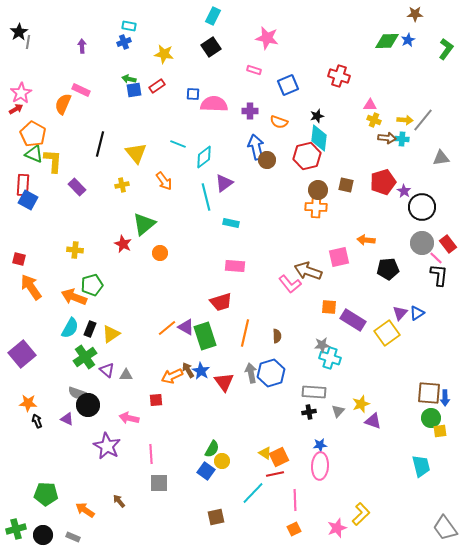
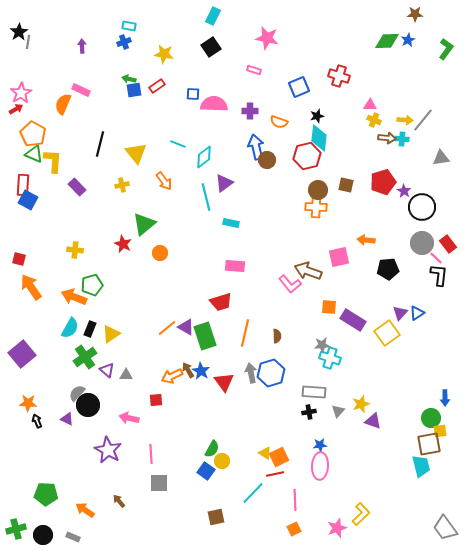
blue square at (288, 85): moved 11 px right, 2 px down
gray semicircle at (77, 393): rotated 114 degrees clockwise
brown square at (429, 393): moved 51 px down; rotated 15 degrees counterclockwise
purple star at (107, 446): moved 1 px right, 4 px down
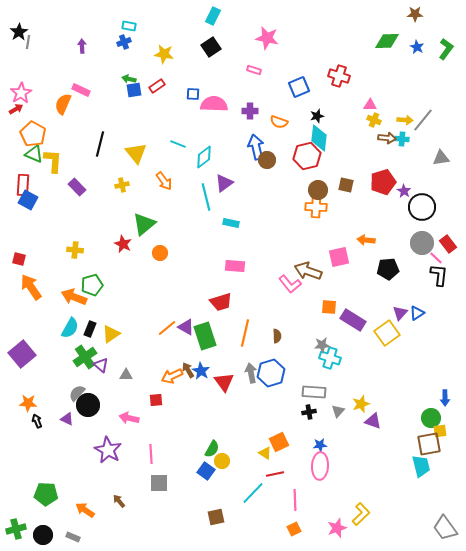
blue star at (408, 40): moved 9 px right, 7 px down; rotated 16 degrees counterclockwise
purple triangle at (107, 370): moved 6 px left, 5 px up
orange square at (279, 457): moved 15 px up
